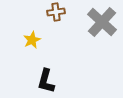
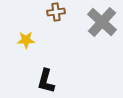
yellow star: moved 6 px left; rotated 24 degrees clockwise
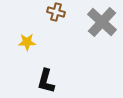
brown cross: rotated 24 degrees clockwise
yellow star: moved 1 px right, 2 px down
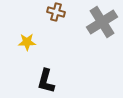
gray cross: rotated 16 degrees clockwise
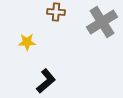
brown cross: rotated 12 degrees counterclockwise
black L-shape: rotated 145 degrees counterclockwise
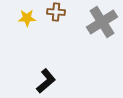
yellow star: moved 24 px up
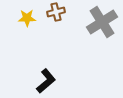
brown cross: rotated 18 degrees counterclockwise
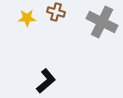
brown cross: rotated 30 degrees clockwise
gray cross: rotated 32 degrees counterclockwise
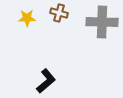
brown cross: moved 3 px right, 1 px down
gray cross: rotated 24 degrees counterclockwise
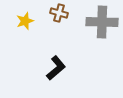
yellow star: moved 2 px left, 3 px down; rotated 18 degrees counterclockwise
black L-shape: moved 10 px right, 13 px up
